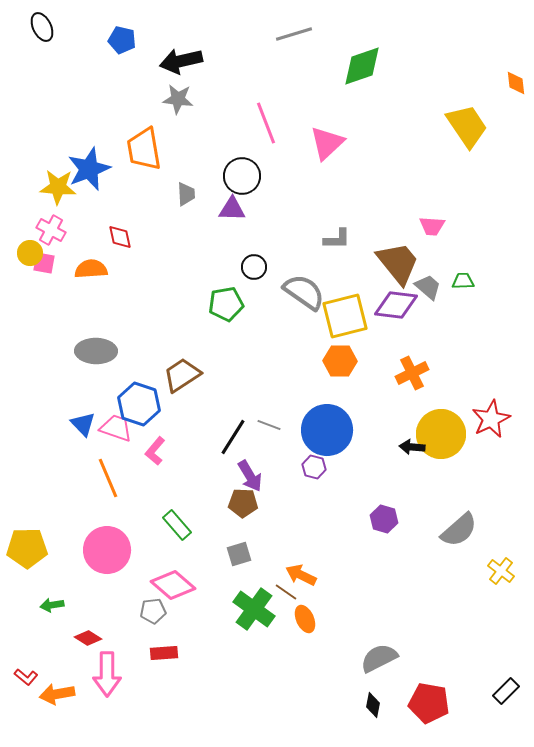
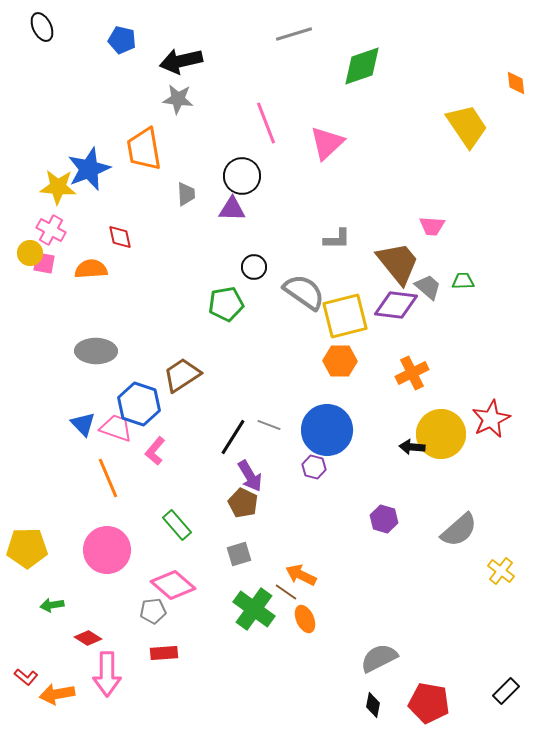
brown pentagon at (243, 503): rotated 24 degrees clockwise
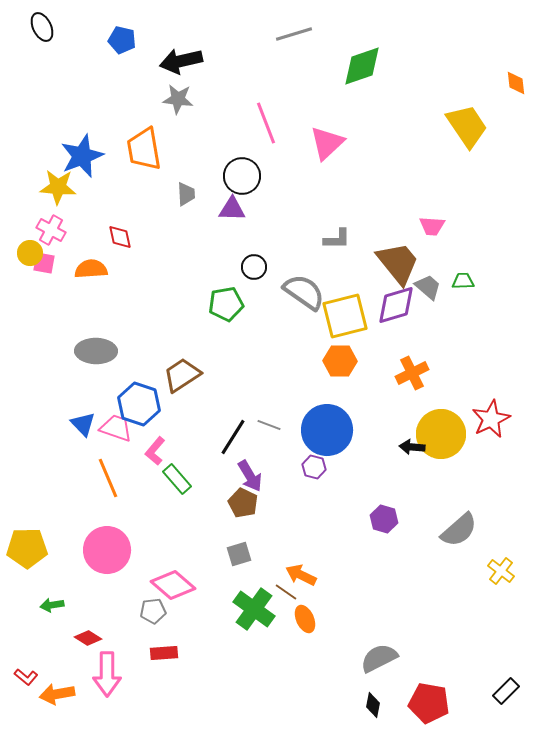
blue star at (89, 169): moved 7 px left, 13 px up
purple diamond at (396, 305): rotated 24 degrees counterclockwise
green rectangle at (177, 525): moved 46 px up
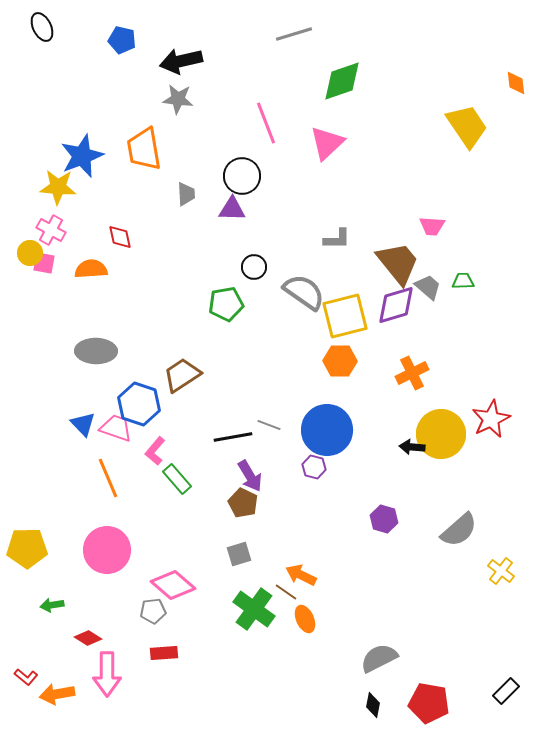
green diamond at (362, 66): moved 20 px left, 15 px down
black line at (233, 437): rotated 48 degrees clockwise
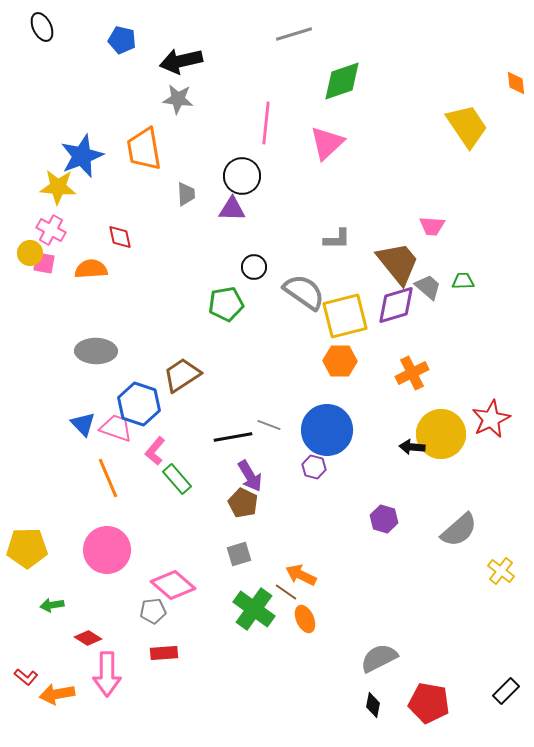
pink line at (266, 123): rotated 27 degrees clockwise
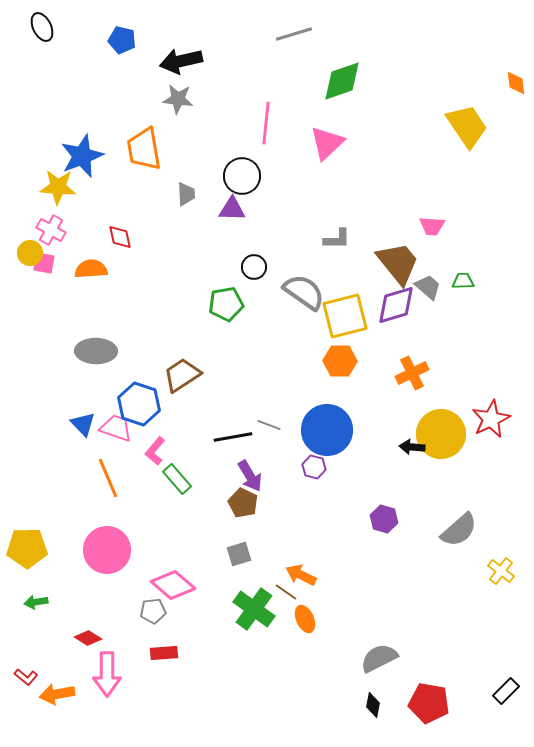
green arrow at (52, 605): moved 16 px left, 3 px up
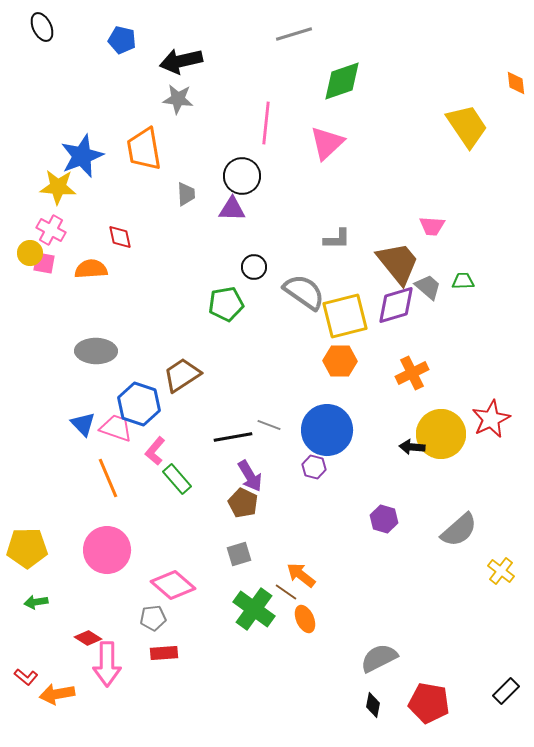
orange arrow at (301, 575): rotated 12 degrees clockwise
gray pentagon at (153, 611): moved 7 px down
pink arrow at (107, 674): moved 10 px up
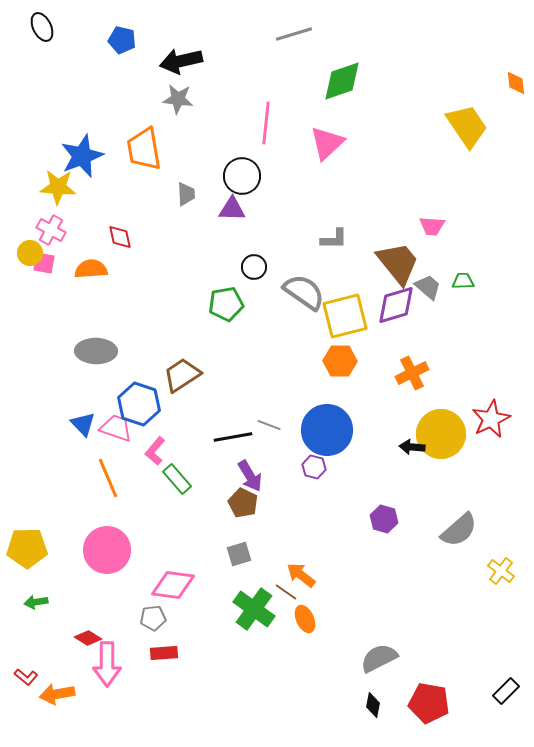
gray L-shape at (337, 239): moved 3 px left
pink diamond at (173, 585): rotated 33 degrees counterclockwise
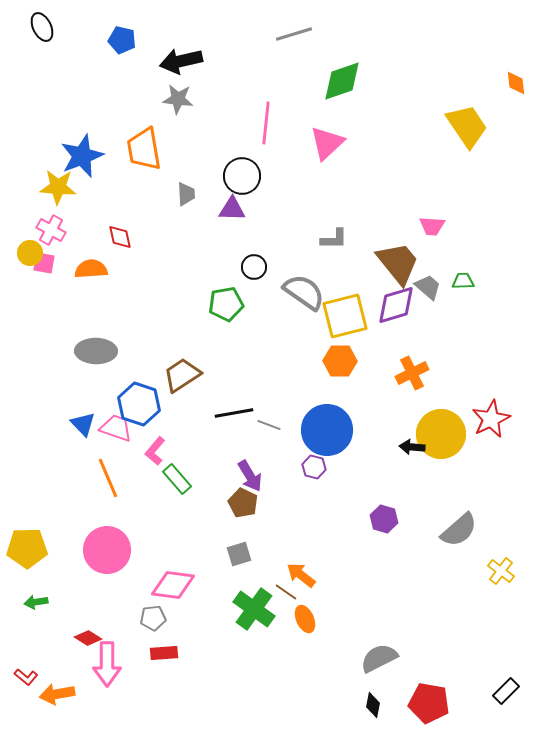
black line at (233, 437): moved 1 px right, 24 px up
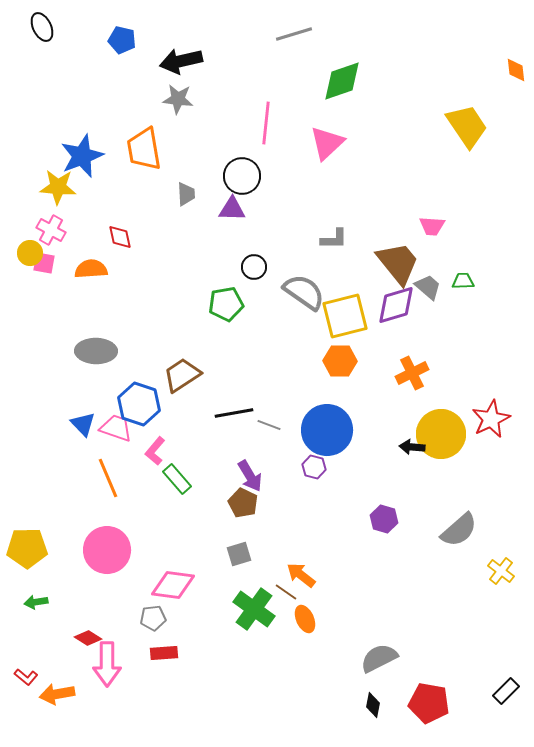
orange diamond at (516, 83): moved 13 px up
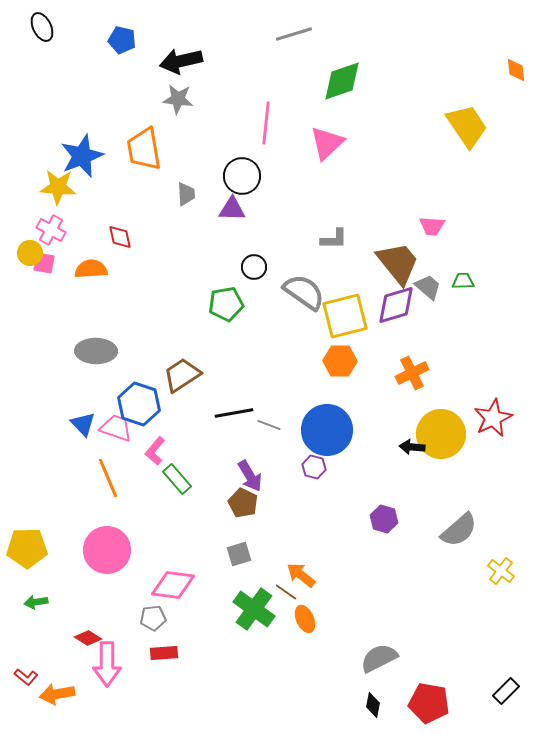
red star at (491, 419): moved 2 px right, 1 px up
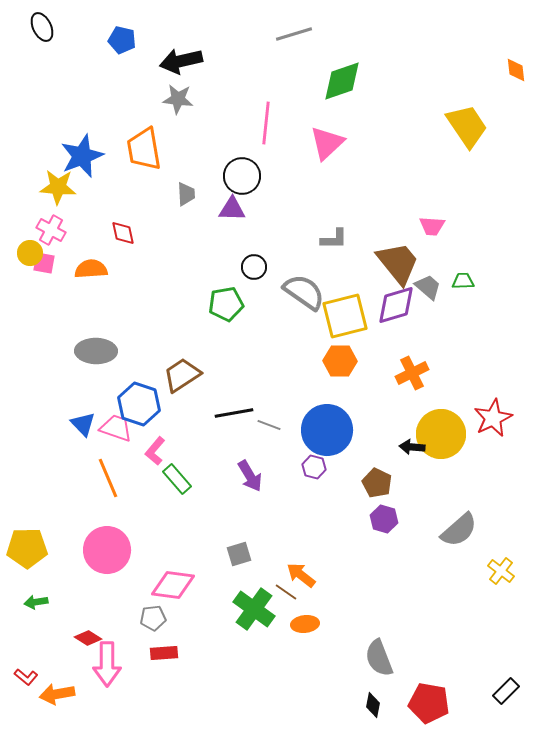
red diamond at (120, 237): moved 3 px right, 4 px up
brown pentagon at (243, 503): moved 134 px right, 20 px up
orange ellipse at (305, 619): moved 5 px down; rotated 72 degrees counterclockwise
gray semicircle at (379, 658): rotated 84 degrees counterclockwise
